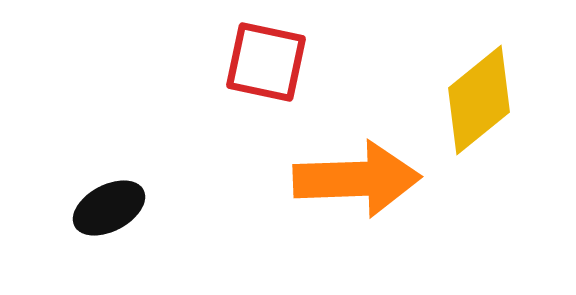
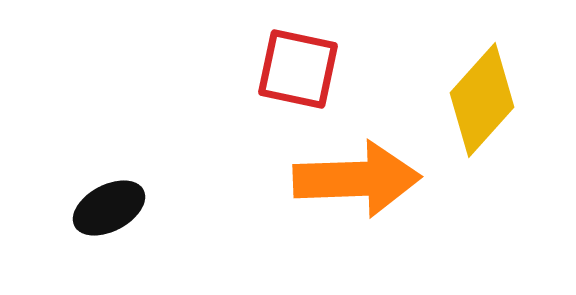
red square: moved 32 px right, 7 px down
yellow diamond: moved 3 px right; rotated 9 degrees counterclockwise
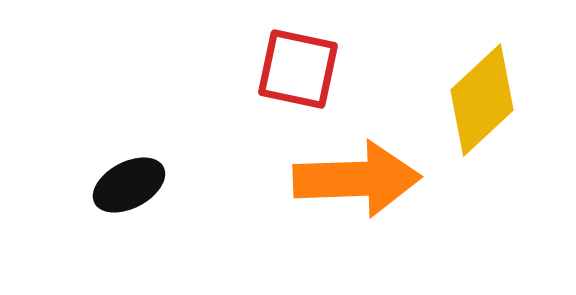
yellow diamond: rotated 5 degrees clockwise
black ellipse: moved 20 px right, 23 px up
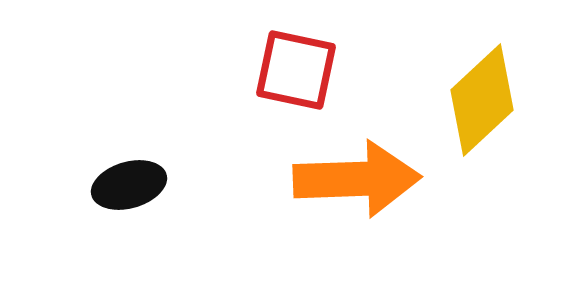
red square: moved 2 px left, 1 px down
black ellipse: rotated 12 degrees clockwise
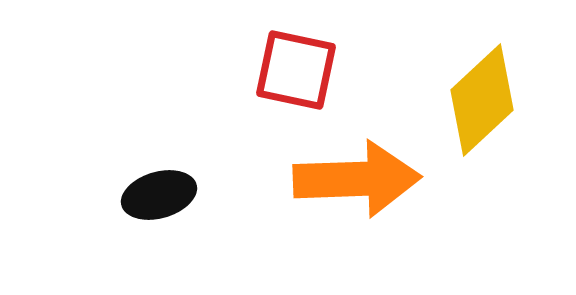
black ellipse: moved 30 px right, 10 px down
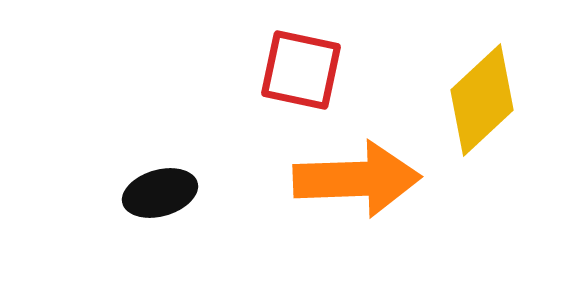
red square: moved 5 px right
black ellipse: moved 1 px right, 2 px up
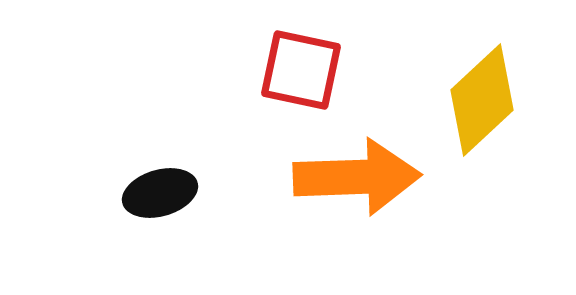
orange arrow: moved 2 px up
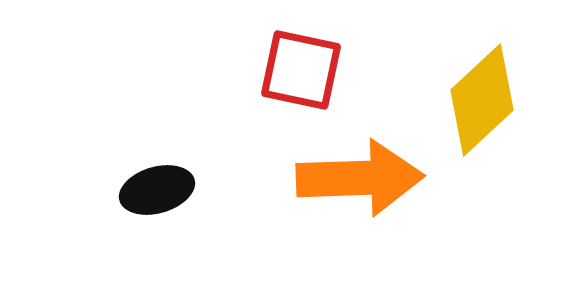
orange arrow: moved 3 px right, 1 px down
black ellipse: moved 3 px left, 3 px up
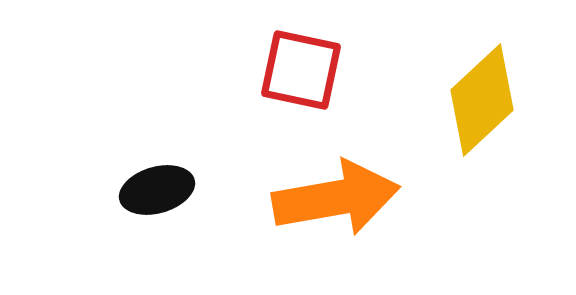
orange arrow: moved 24 px left, 20 px down; rotated 8 degrees counterclockwise
